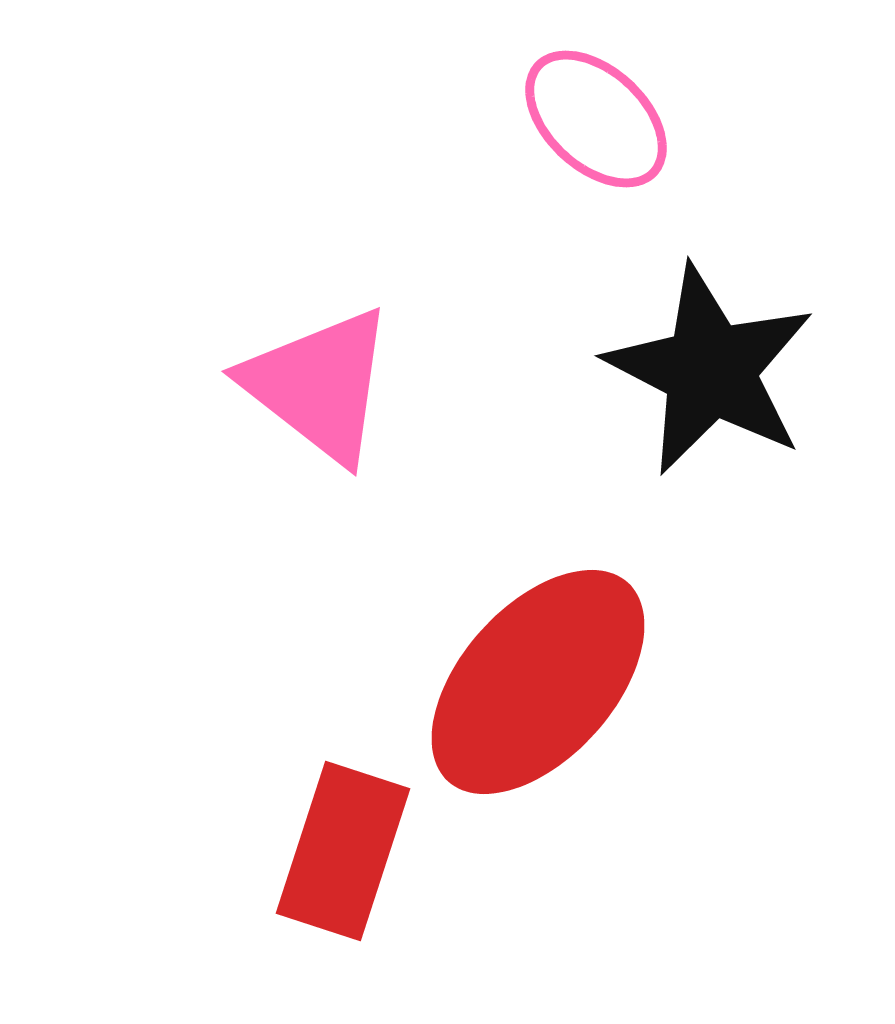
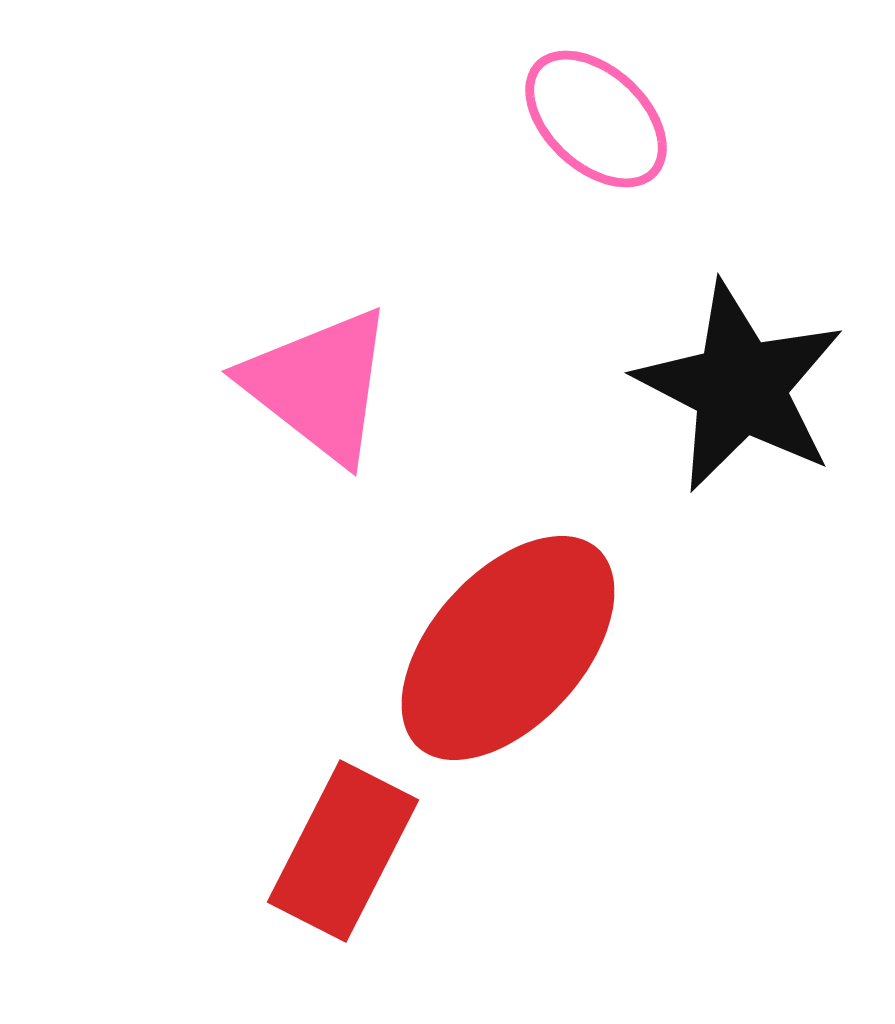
black star: moved 30 px right, 17 px down
red ellipse: moved 30 px left, 34 px up
red rectangle: rotated 9 degrees clockwise
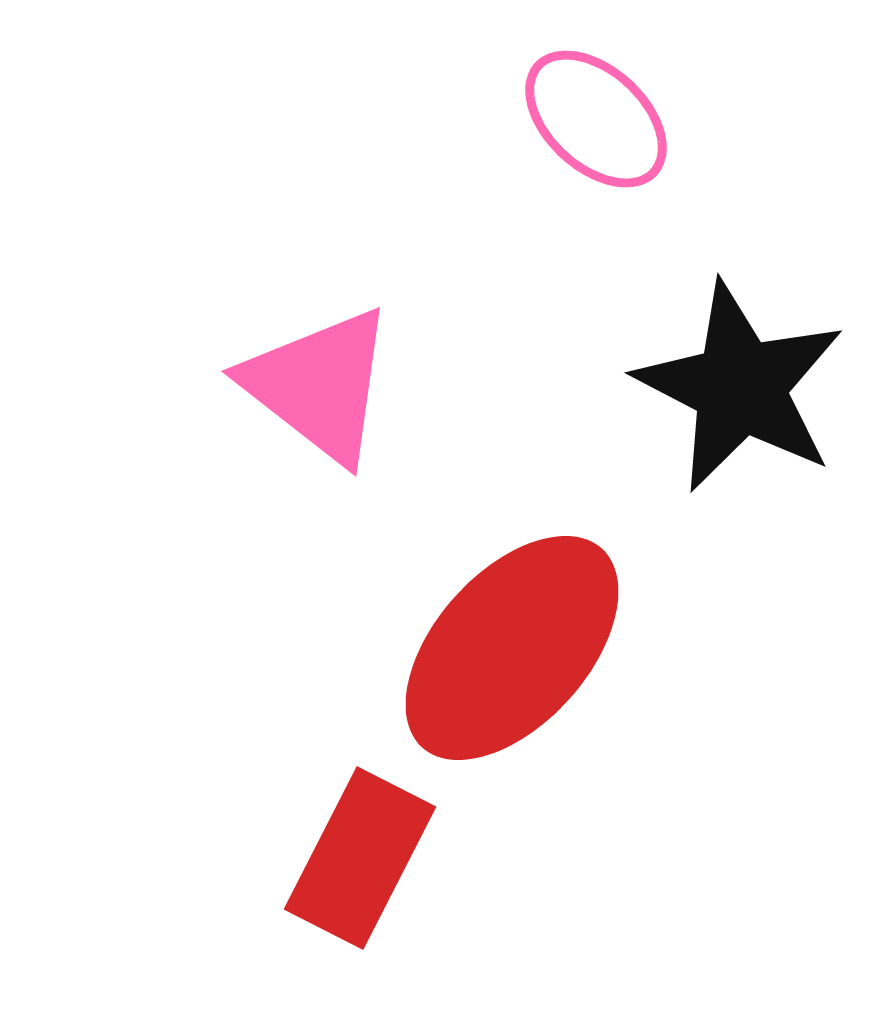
red ellipse: moved 4 px right
red rectangle: moved 17 px right, 7 px down
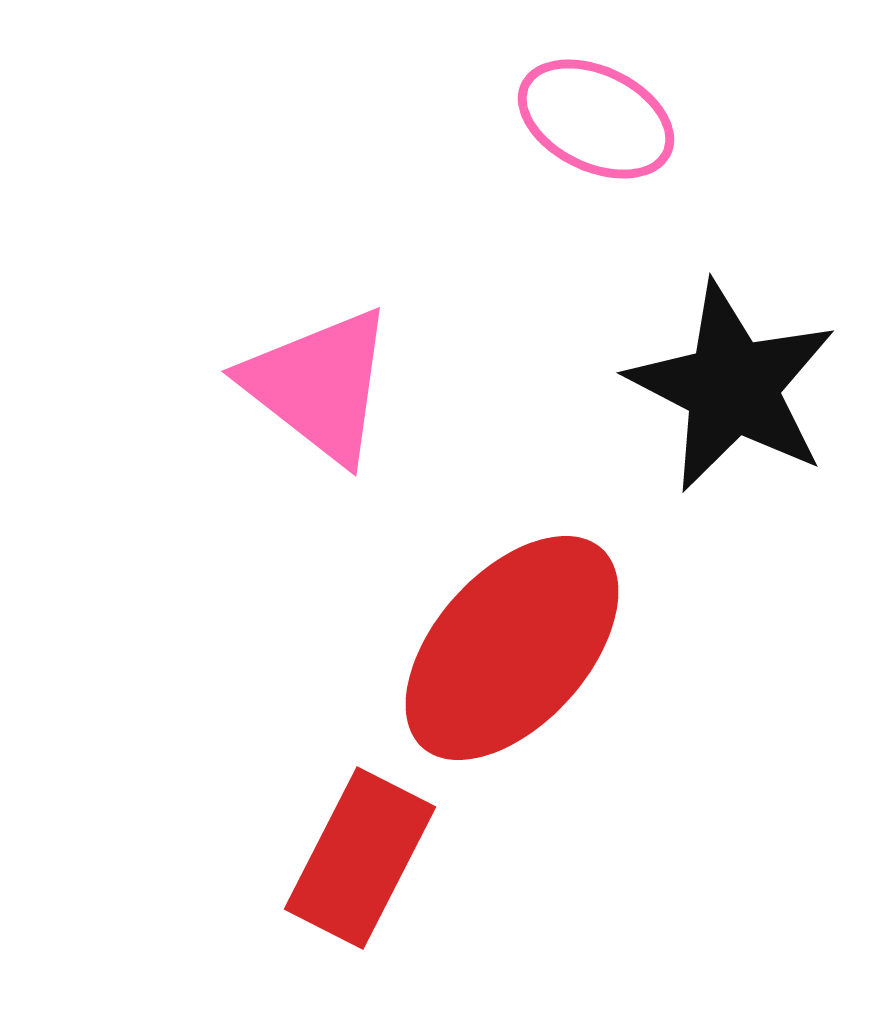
pink ellipse: rotated 17 degrees counterclockwise
black star: moved 8 px left
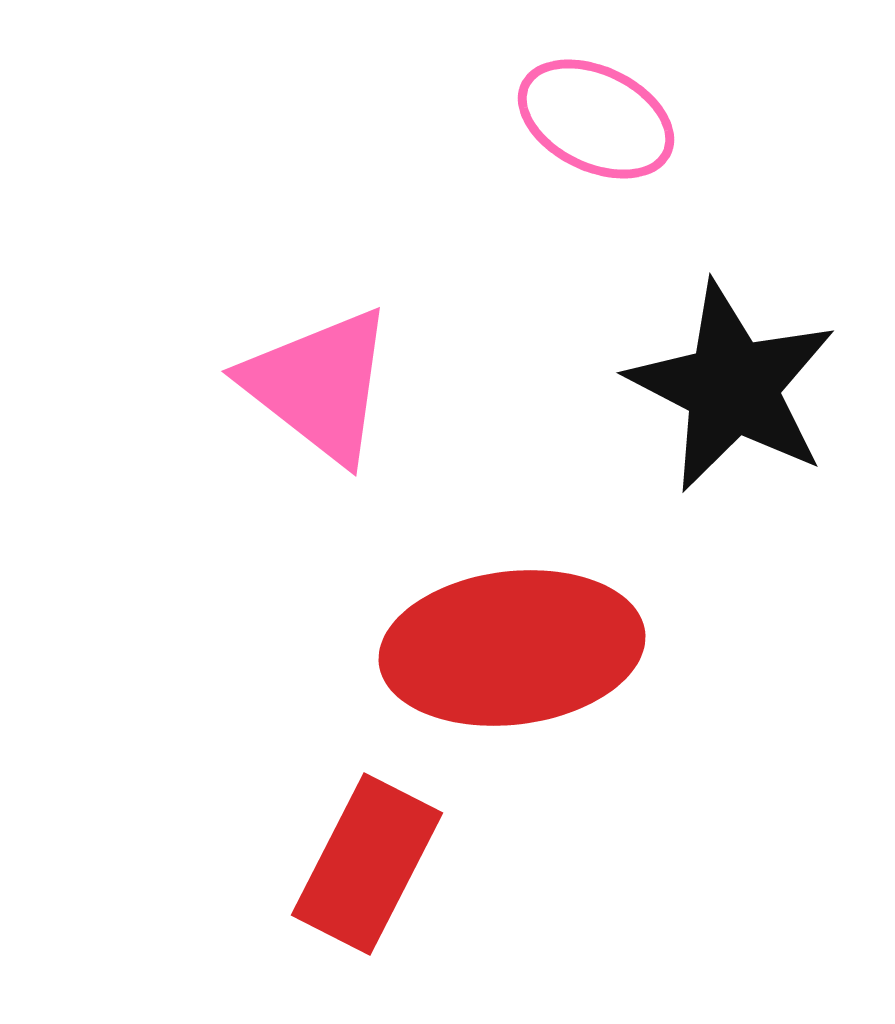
red ellipse: rotated 41 degrees clockwise
red rectangle: moved 7 px right, 6 px down
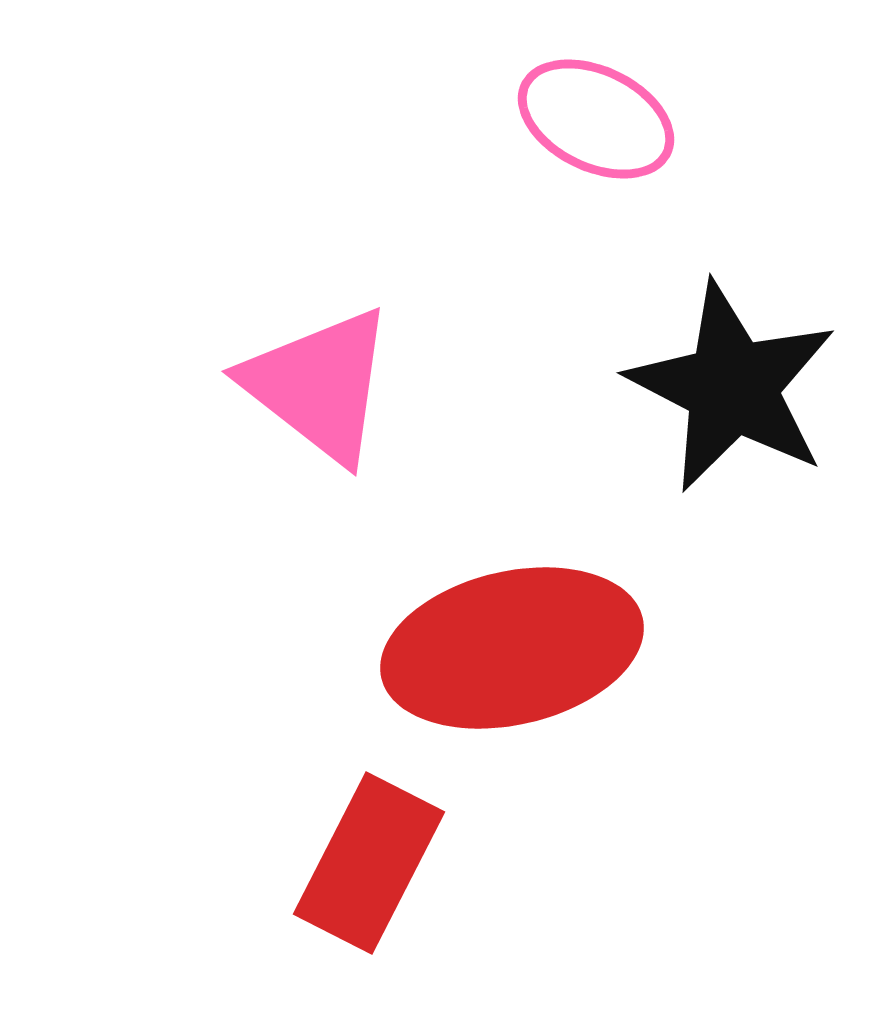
red ellipse: rotated 6 degrees counterclockwise
red rectangle: moved 2 px right, 1 px up
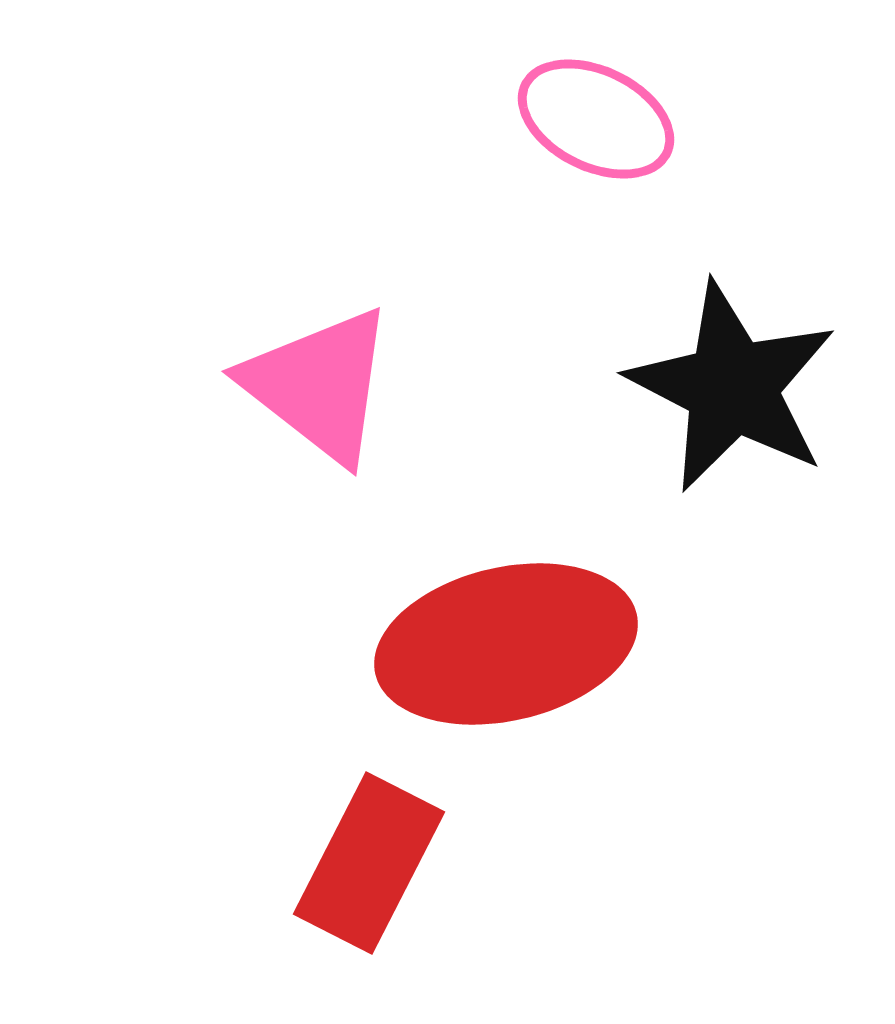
red ellipse: moved 6 px left, 4 px up
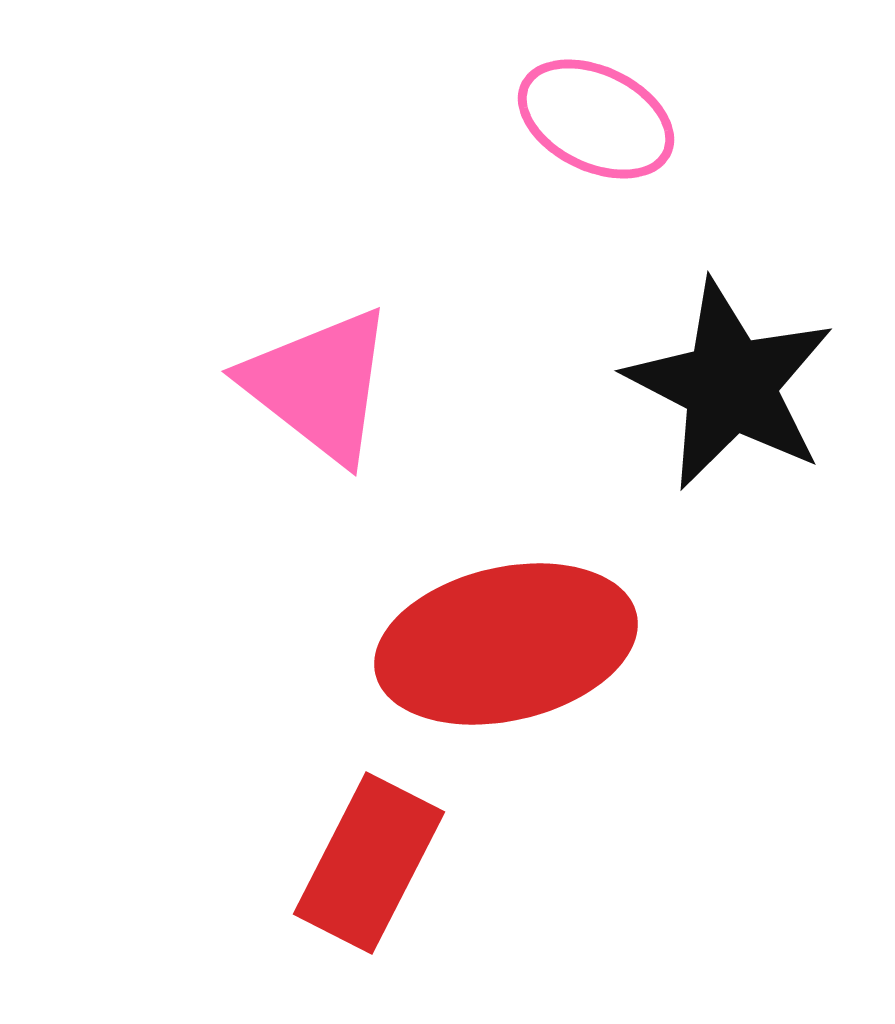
black star: moved 2 px left, 2 px up
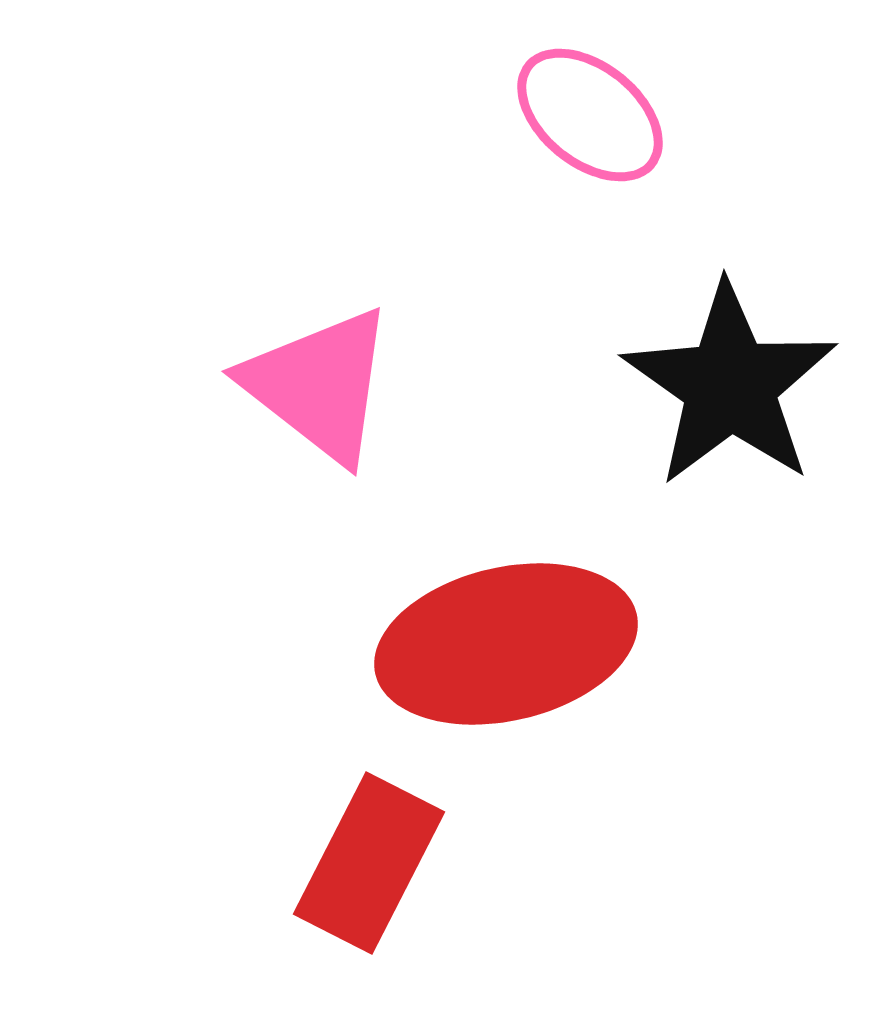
pink ellipse: moved 6 px left, 4 px up; rotated 13 degrees clockwise
black star: rotated 8 degrees clockwise
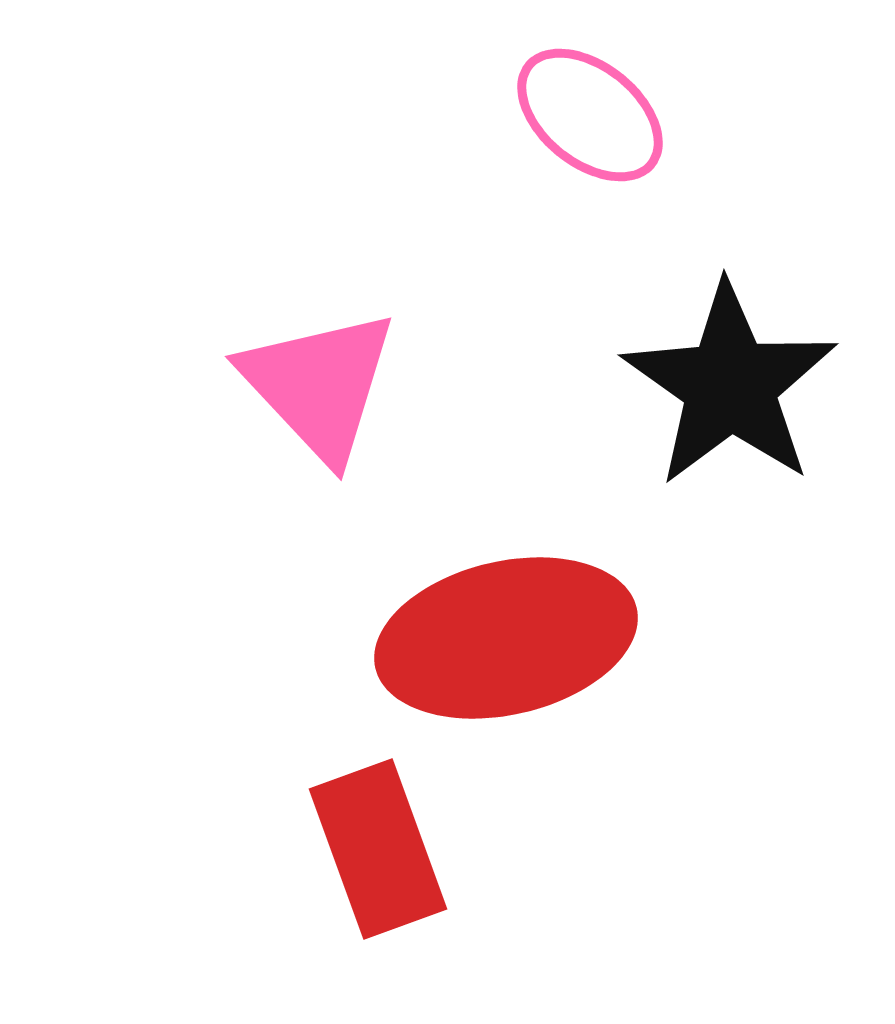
pink triangle: rotated 9 degrees clockwise
red ellipse: moved 6 px up
red rectangle: moved 9 px right, 14 px up; rotated 47 degrees counterclockwise
